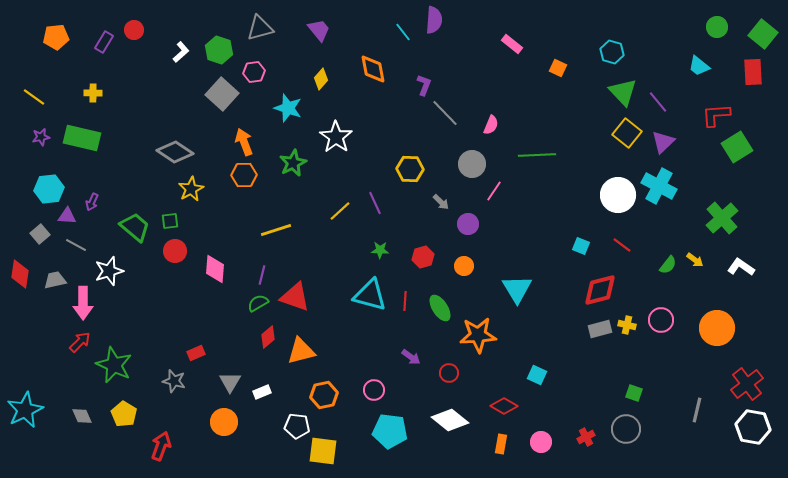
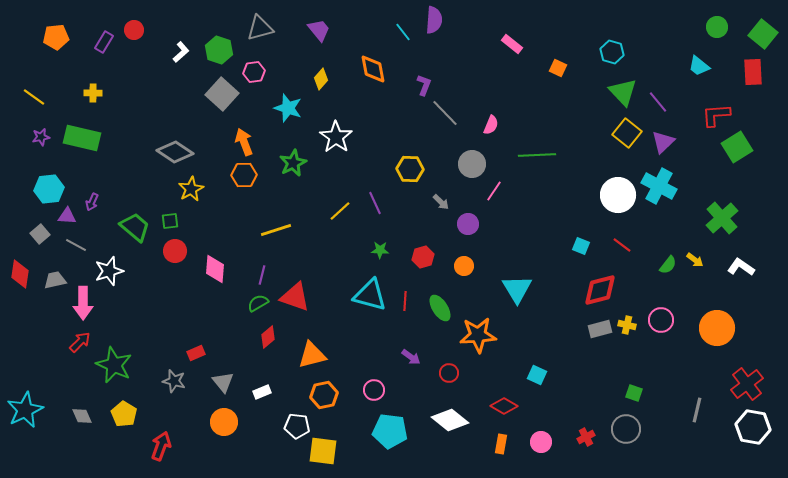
orange triangle at (301, 351): moved 11 px right, 4 px down
gray triangle at (230, 382): moved 7 px left; rotated 10 degrees counterclockwise
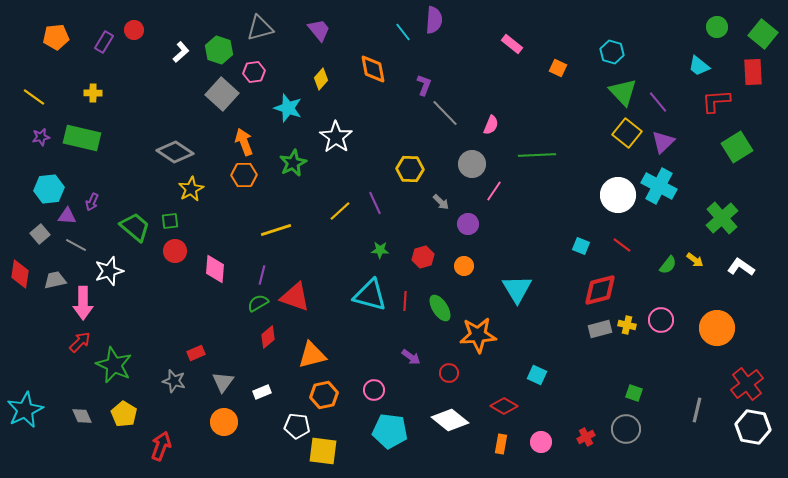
red L-shape at (716, 115): moved 14 px up
gray triangle at (223, 382): rotated 15 degrees clockwise
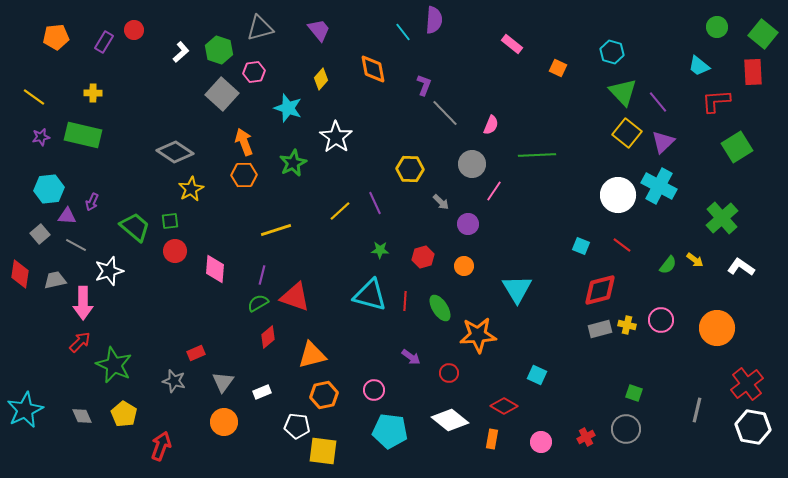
green rectangle at (82, 138): moved 1 px right, 3 px up
orange rectangle at (501, 444): moved 9 px left, 5 px up
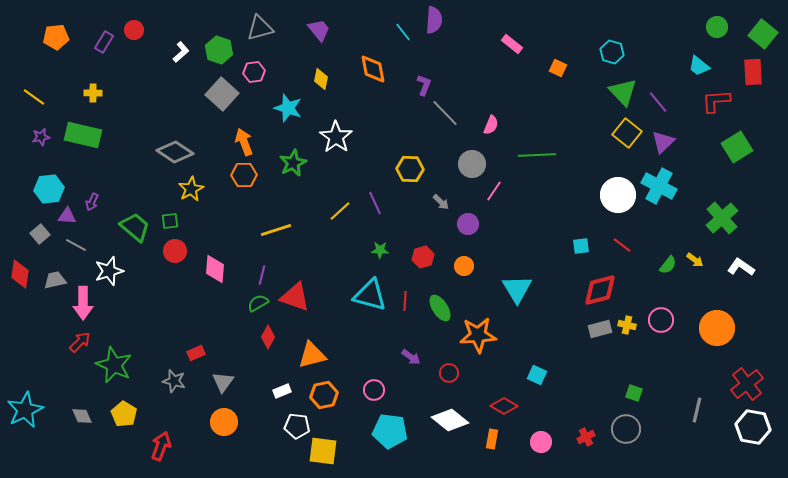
yellow diamond at (321, 79): rotated 30 degrees counterclockwise
cyan square at (581, 246): rotated 30 degrees counterclockwise
red diamond at (268, 337): rotated 20 degrees counterclockwise
white rectangle at (262, 392): moved 20 px right, 1 px up
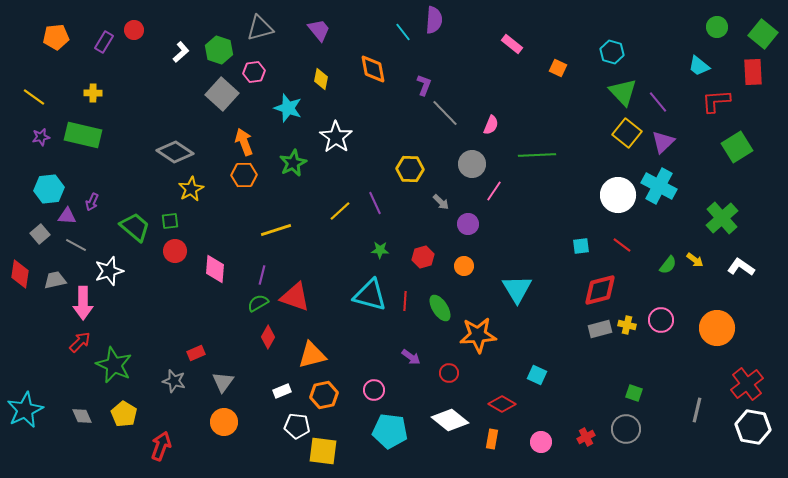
red diamond at (504, 406): moved 2 px left, 2 px up
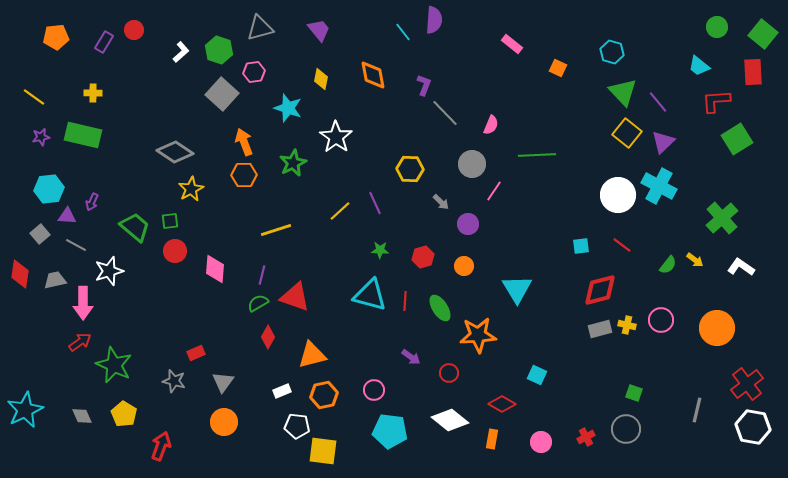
orange diamond at (373, 69): moved 6 px down
green square at (737, 147): moved 8 px up
red arrow at (80, 342): rotated 10 degrees clockwise
